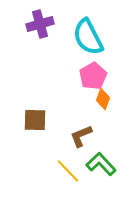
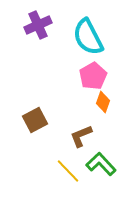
purple cross: moved 2 px left, 1 px down; rotated 8 degrees counterclockwise
orange diamond: moved 3 px down
brown square: rotated 30 degrees counterclockwise
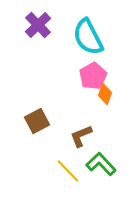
purple cross: rotated 20 degrees counterclockwise
orange diamond: moved 2 px right, 8 px up
brown square: moved 2 px right, 1 px down
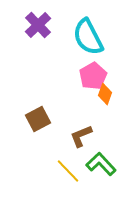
brown square: moved 1 px right, 2 px up
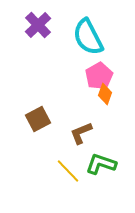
pink pentagon: moved 6 px right
brown L-shape: moved 3 px up
green L-shape: rotated 28 degrees counterclockwise
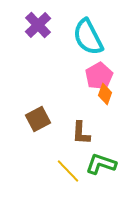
brown L-shape: rotated 65 degrees counterclockwise
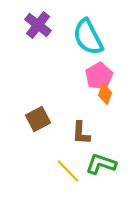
purple cross: rotated 8 degrees counterclockwise
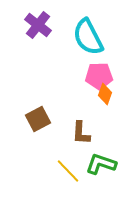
pink pentagon: rotated 28 degrees clockwise
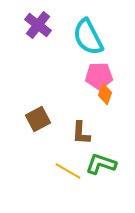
yellow line: rotated 16 degrees counterclockwise
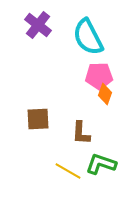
brown square: rotated 25 degrees clockwise
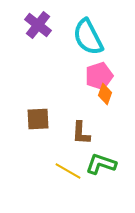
pink pentagon: rotated 16 degrees counterclockwise
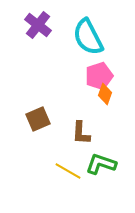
brown square: rotated 20 degrees counterclockwise
